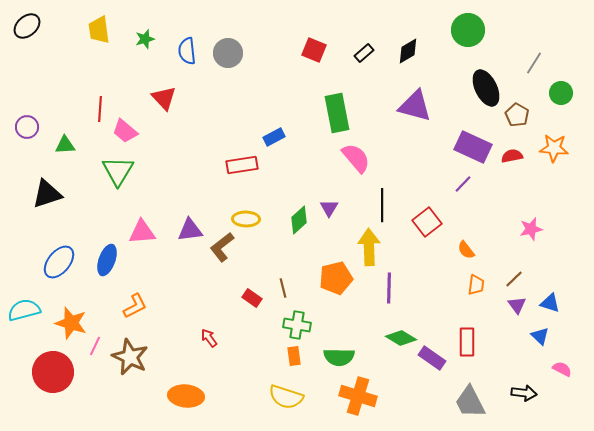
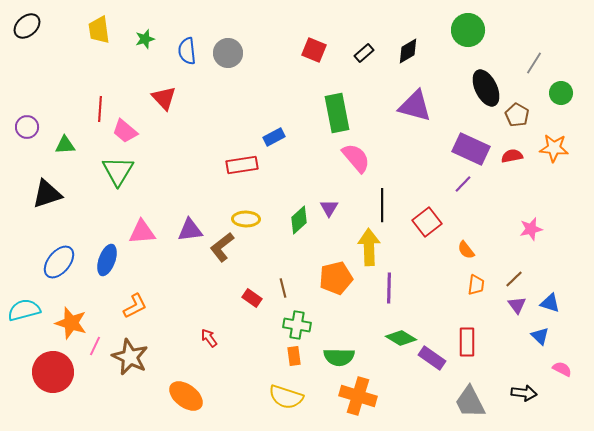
purple rectangle at (473, 147): moved 2 px left, 2 px down
orange ellipse at (186, 396): rotated 32 degrees clockwise
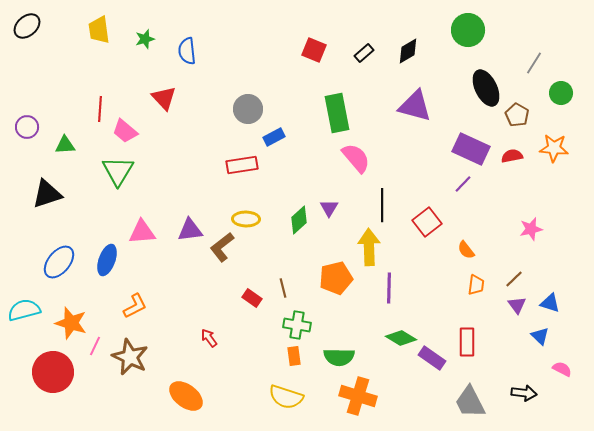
gray circle at (228, 53): moved 20 px right, 56 px down
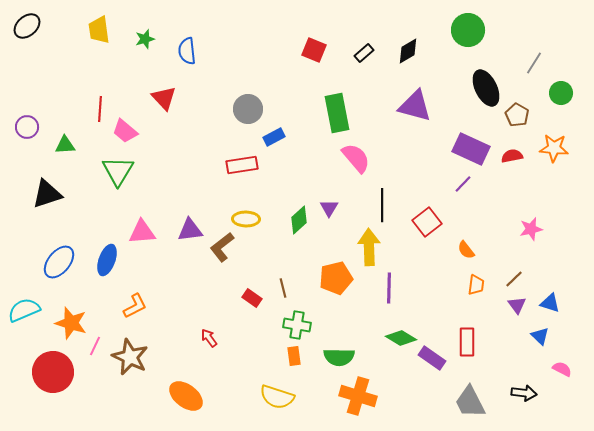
cyan semicircle at (24, 310): rotated 8 degrees counterclockwise
yellow semicircle at (286, 397): moved 9 px left
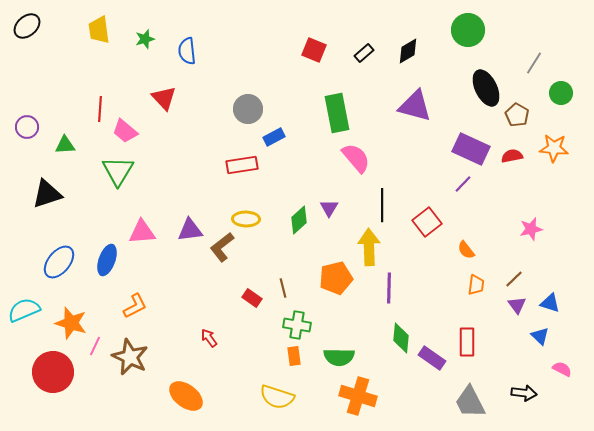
green diamond at (401, 338): rotated 64 degrees clockwise
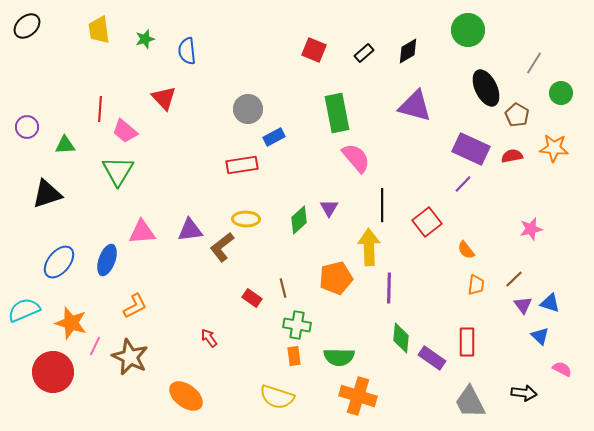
purple triangle at (517, 305): moved 6 px right
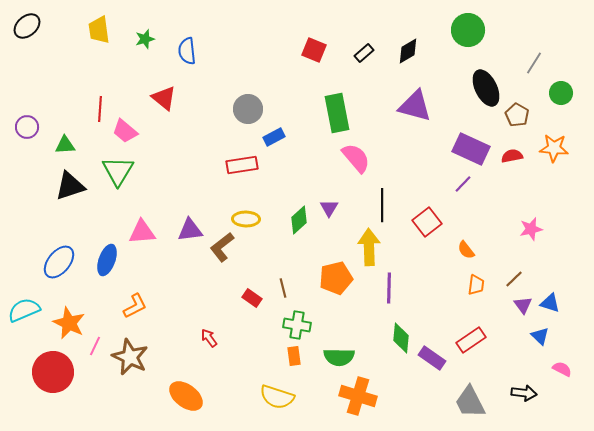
red triangle at (164, 98): rotated 8 degrees counterclockwise
black triangle at (47, 194): moved 23 px right, 8 px up
orange star at (71, 323): moved 2 px left; rotated 8 degrees clockwise
red rectangle at (467, 342): moved 4 px right, 2 px up; rotated 56 degrees clockwise
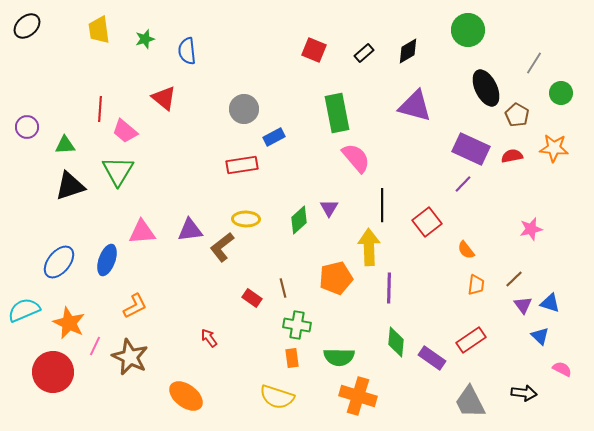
gray circle at (248, 109): moved 4 px left
green diamond at (401, 338): moved 5 px left, 4 px down
orange rectangle at (294, 356): moved 2 px left, 2 px down
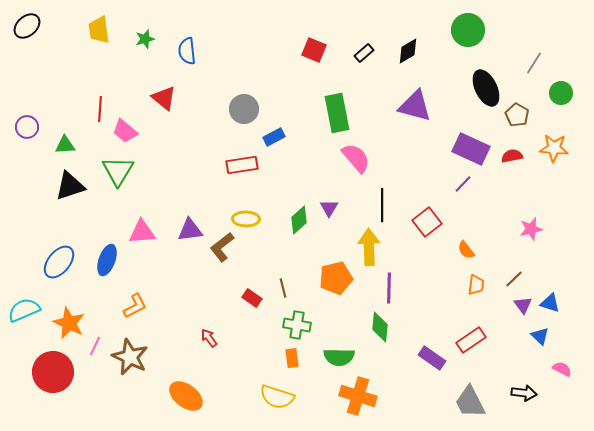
green diamond at (396, 342): moved 16 px left, 15 px up
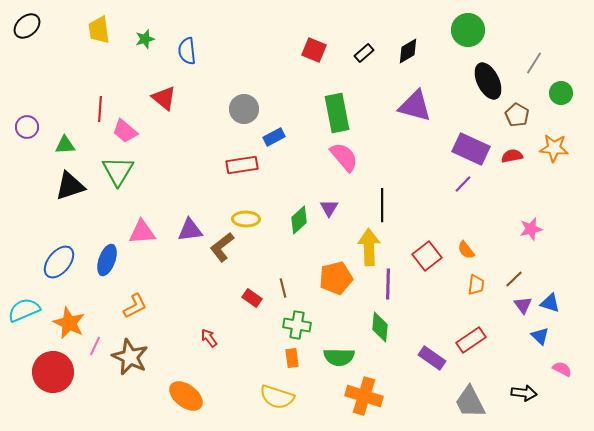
black ellipse at (486, 88): moved 2 px right, 7 px up
pink semicircle at (356, 158): moved 12 px left, 1 px up
red square at (427, 222): moved 34 px down
purple line at (389, 288): moved 1 px left, 4 px up
orange cross at (358, 396): moved 6 px right
